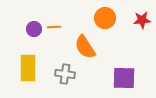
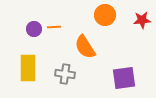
orange circle: moved 3 px up
purple square: rotated 10 degrees counterclockwise
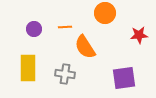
orange circle: moved 2 px up
red star: moved 3 px left, 15 px down
orange line: moved 11 px right
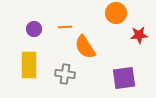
orange circle: moved 11 px right
yellow rectangle: moved 1 px right, 3 px up
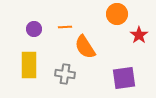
orange circle: moved 1 px right, 1 px down
red star: rotated 30 degrees counterclockwise
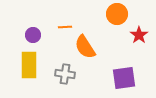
purple circle: moved 1 px left, 6 px down
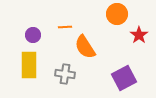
purple square: rotated 20 degrees counterclockwise
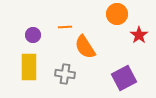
yellow rectangle: moved 2 px down
